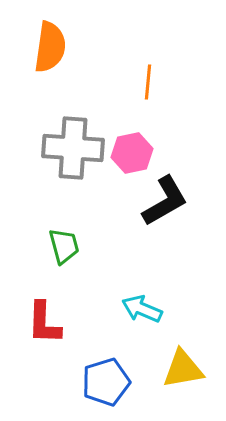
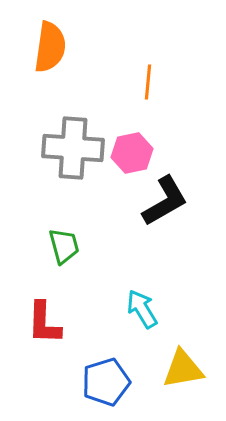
cyan arrow: rotated 36 degrees clockwise
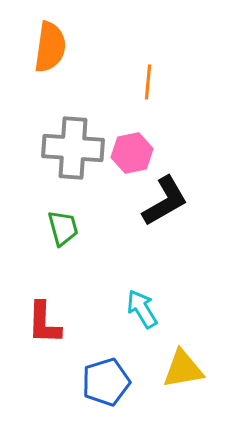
green trapezoid: moved 1 px left, 18 px up
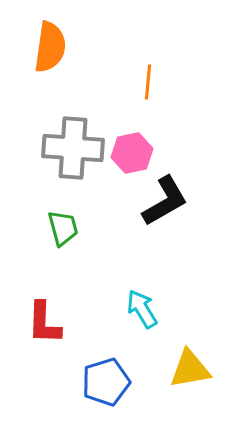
yellow triangle: moved 7 px right
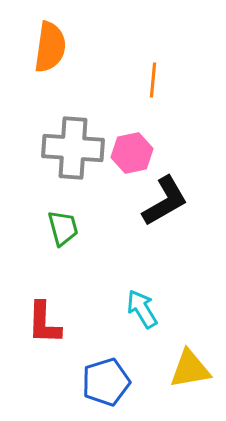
orange line: moved 5 px right, 2 px up
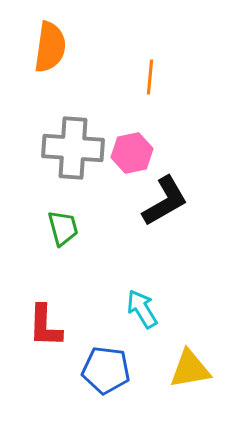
orange line: moved 3 px left, 3 px up
red L-shape: moved 1 px right, 3 px down
blue pentagon: moved 12 px up; rotated 24 degrees clockwise
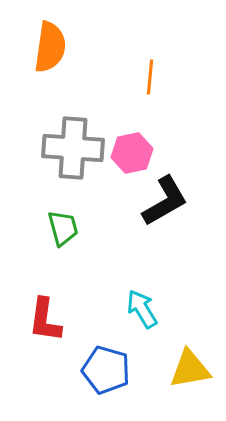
red L-shape: moved 6 px up; rotated 6 degrees clockwise
blue pentagon: rotated 9 degrees clockwise
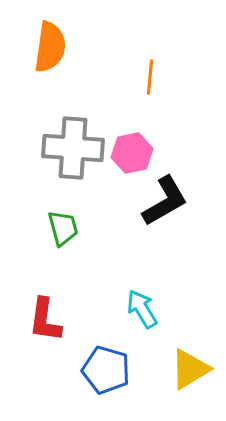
yellow triangle: rotated 21 degrees counterclockwise
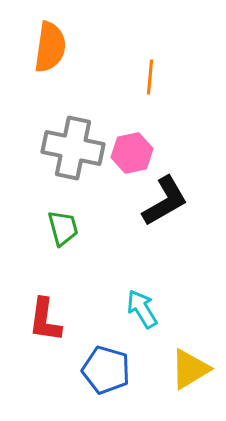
gray cross: rotated 8 degrees clockwise
